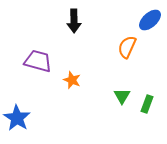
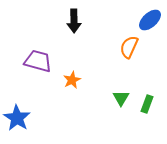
orange semicircle: moved 2 px right
orange star: rotated 24 degrees clockwise
green triangle: moved 1 px left, 2 px down
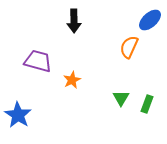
blue star: moved 1 px right, 3 px up
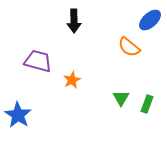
orange semicircle: rotated 75 degrees counterclockwise
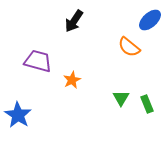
black arrow: rotated 35 degrees clockwise
green rectangle: rotated 42 degrees counterclockwise
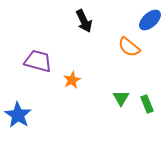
black arrow: moved 10 px right; rotated 60 degrees counterclockwise
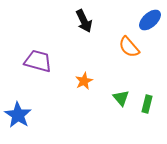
orange semicircle: rotated 10 degrees clockwise
orange star: moved 12 px right, 1 px down
green triangle: rotated 12 degrees counterclockwise
green rectangle: rotated 36 degrees clockwise
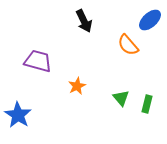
orange semicircle: moved 1 px left, 2 px up
orange star: moved 7 px left, 5 px down
